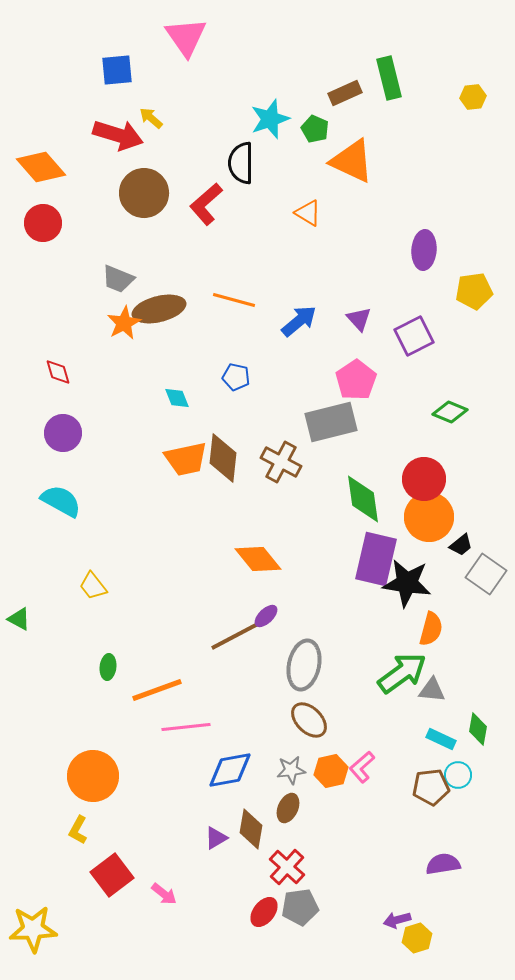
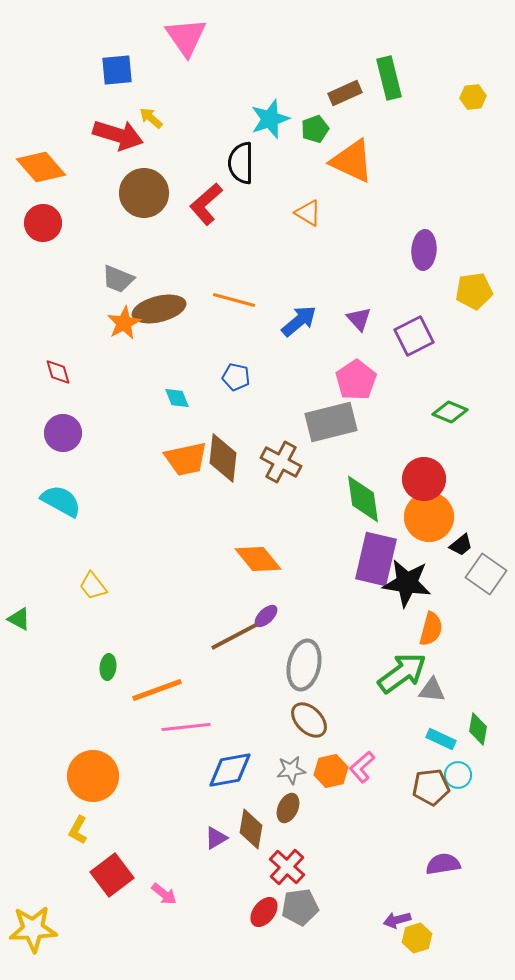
green pentagon at (315, 129): rotated 28 degrees clockwise
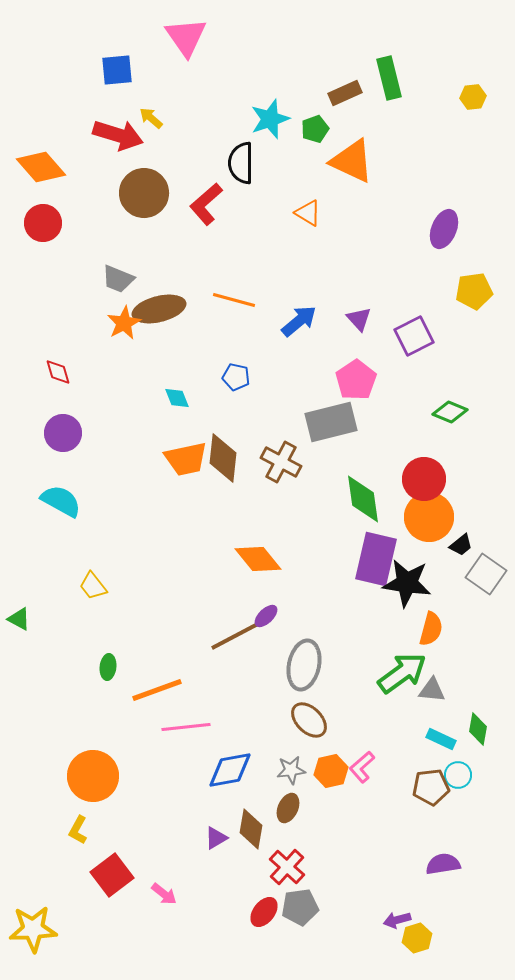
purple ellipse at (424, 250): moved 20 px right, 21 px up; rotated 18 degrees clockwise
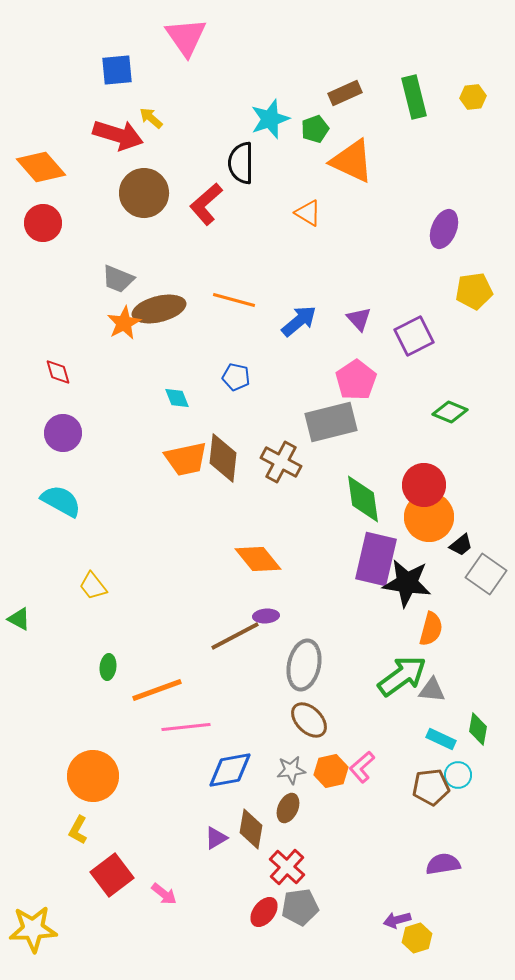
green rectangle at (389, 78): moved 25 px right, 19 px down
red circle at (424, 479): moved 6 px down
purple ellipse at (266, 616): rotated 40 degrees clockwise
green arrow at (402, 673): moved 3 px down
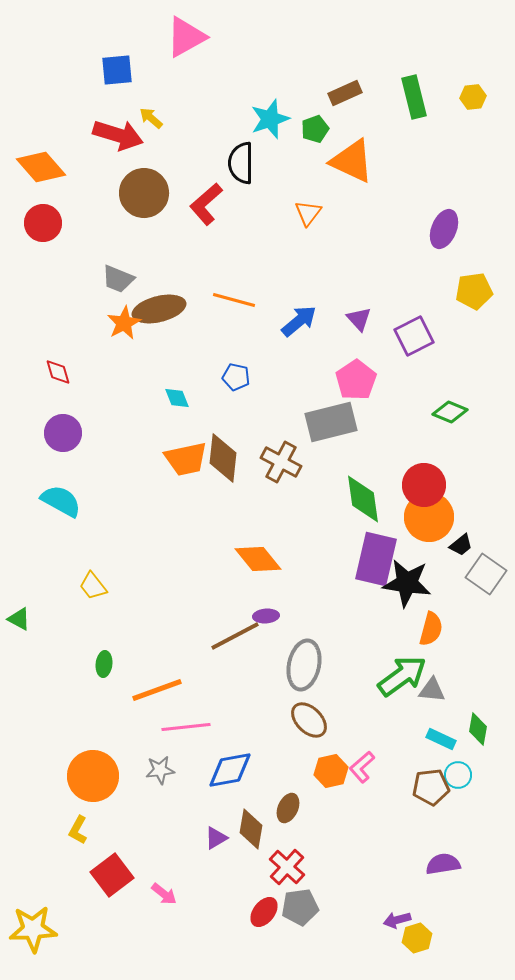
pink triangle at (186, 37): rotated 36 degrees clockwise
orange triangle at (308, 213): rotated 36 degrees clockwise
green ellipse at (108, 667): moved 4 px left, 3 px up
gray star at (291, 770): moved 131 px left
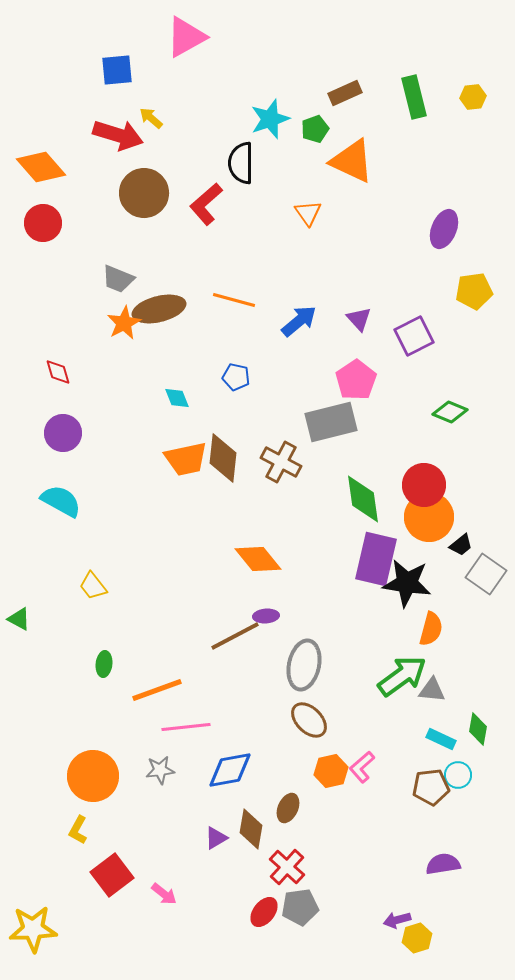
orange triangle at (308, 213): rotated 12 degrees counterclockwise
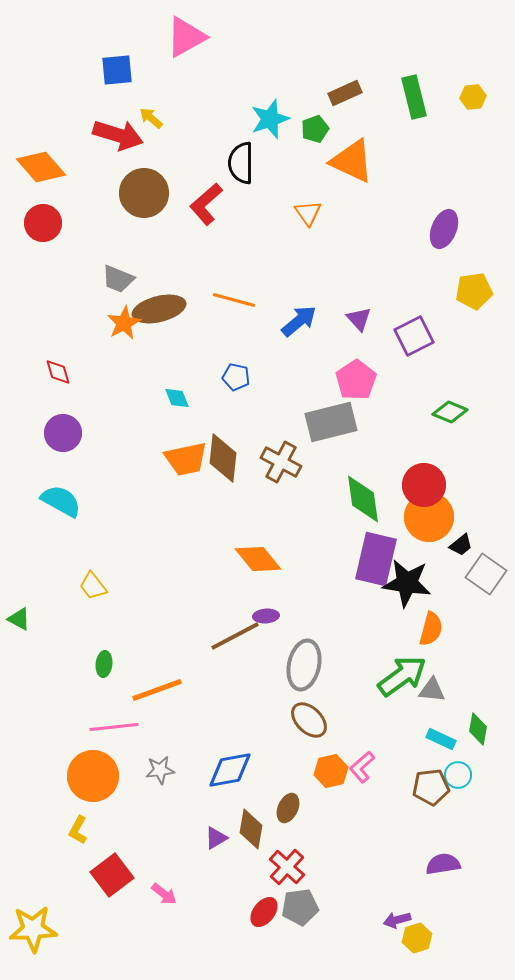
pink line at (186, 727): moved 72 px left
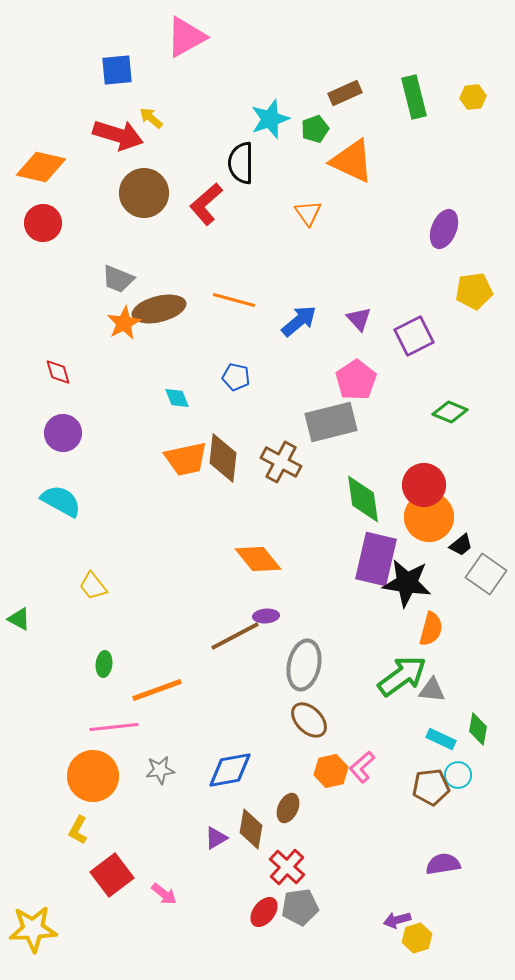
orange diamond at (41, 167): rotated 36 degrees counterclockwise
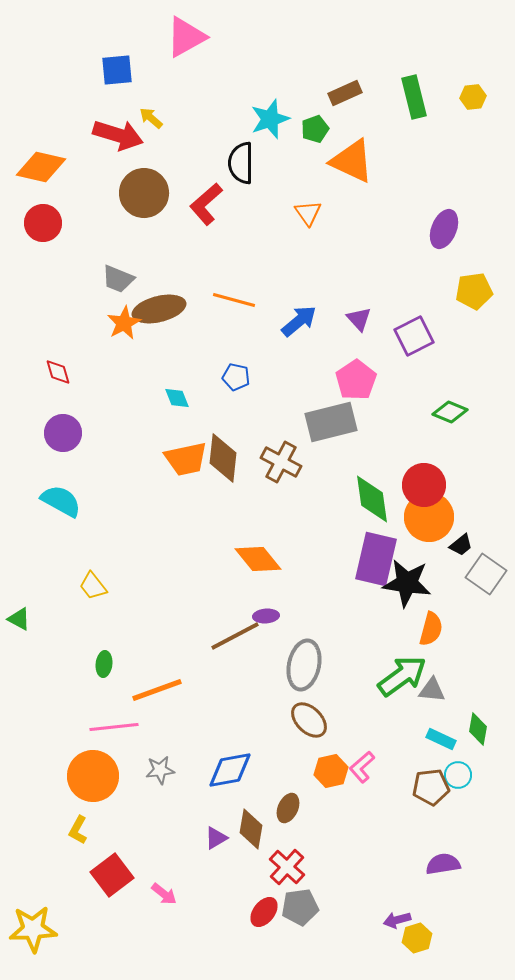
green diamond at (363, 499): moved 9 px right
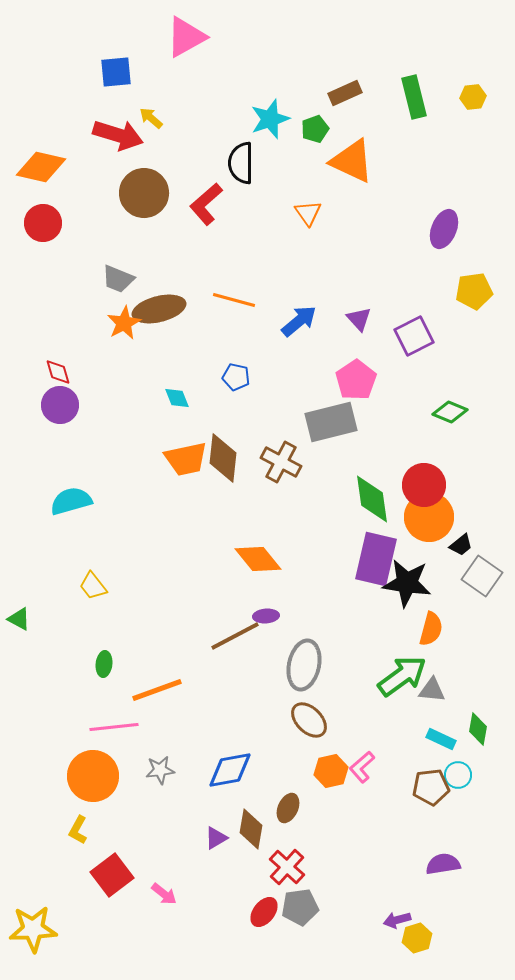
blue square at (117, 70): moved 1 px left, 2 px down
purple circle at (63, 433): moved 3 px left, 28 px up
cyan semicircle at (61, 501): moved 10 px right; rotated 45 degrees counterclockwise
gray square at (486, 574): moved 4 px left, 2 px down
